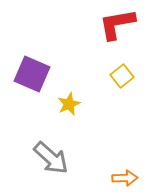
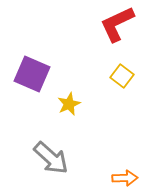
red L-shape: rotated 15 degrees counterclockwise
yellow square: rotated 15 degrees counterclockwise
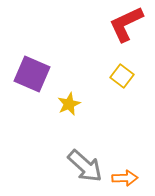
red L-shape: moved 9 px right
gray arrow: moved 34 px right, 8 px down
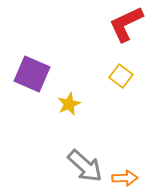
yellow square: moved 1 px left
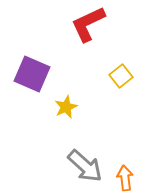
red L-shape: moved 38 px left
yellow square: rotated 15 degrees clockwise
yellow star: moved 3 px left, 3 px down
orange arrow: rotated 95 degrees counterclockwise
